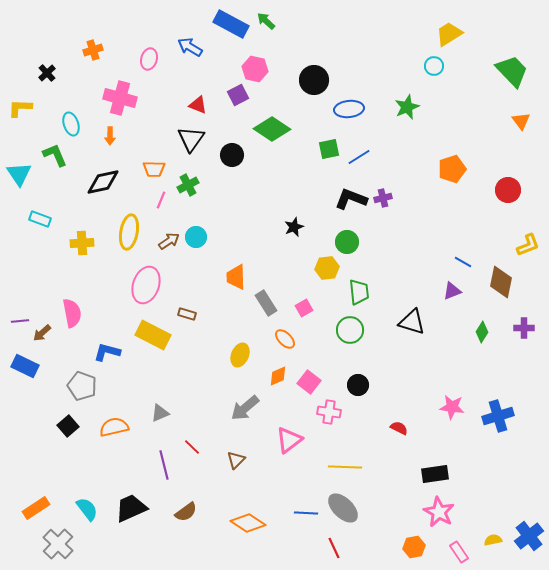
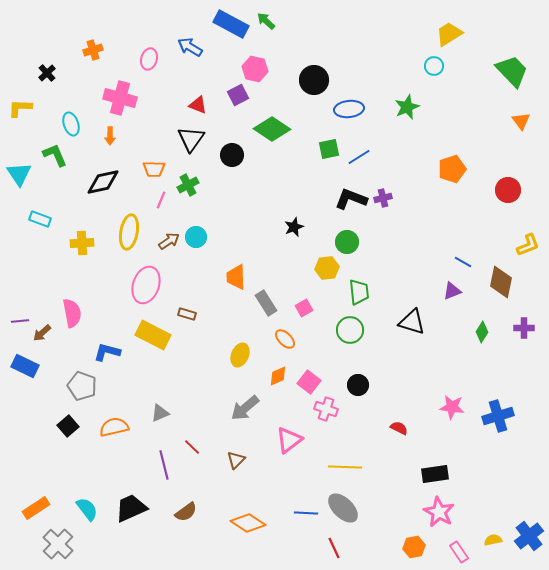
pink cross at (329, 412): moved 3 px left, 3 px up; rotated 10 degrees clockwise
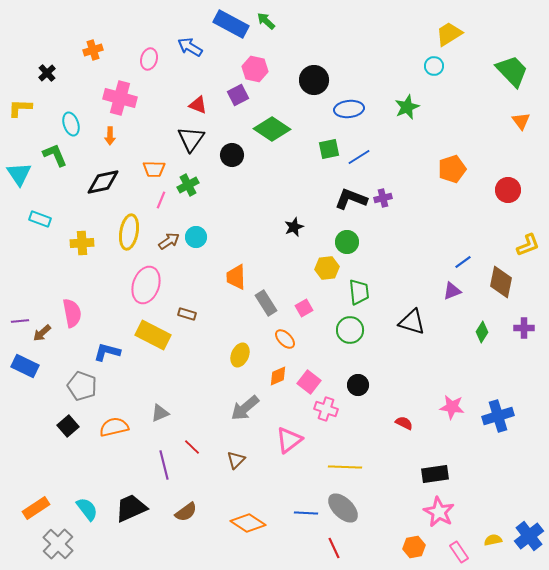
blue line at (463, 262): rotated 66 degrees counterclockwise
red semicircle at (399, 428): moved 5 px right, 5 px up
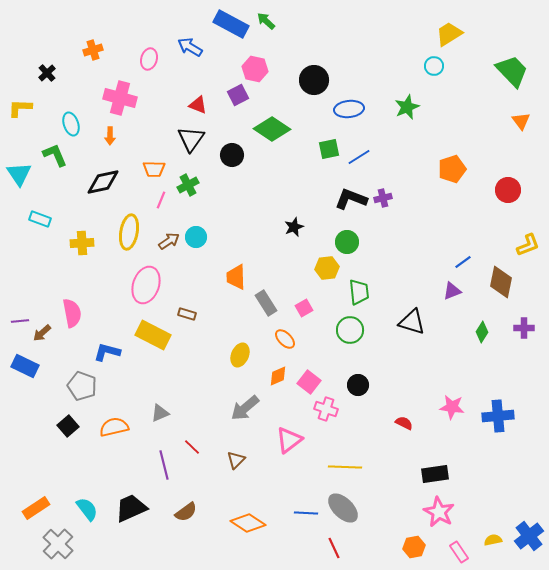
blue cross at (498, 416): rotated 12 degrees clockwise
